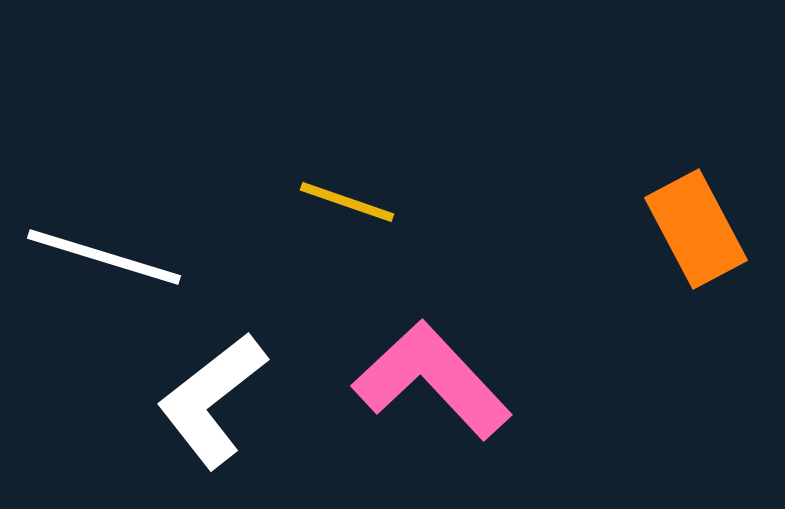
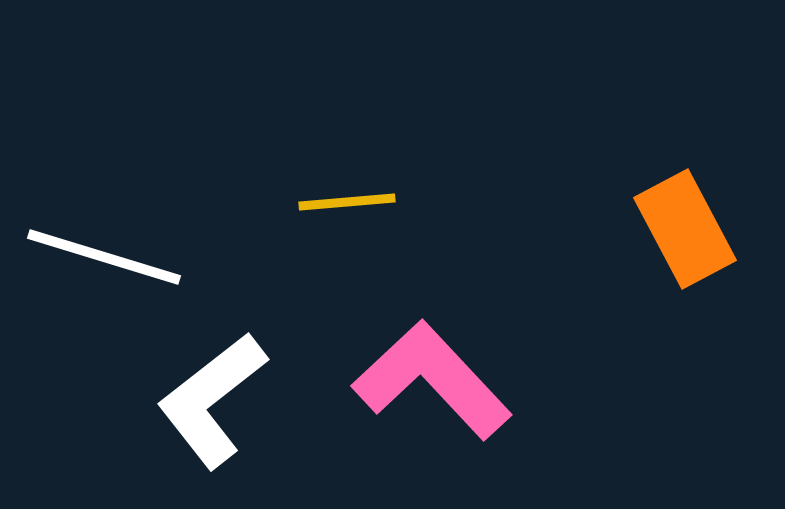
yellow line: rotated 24 degrees counterclockwise
orange rectangle: moved 11 px left
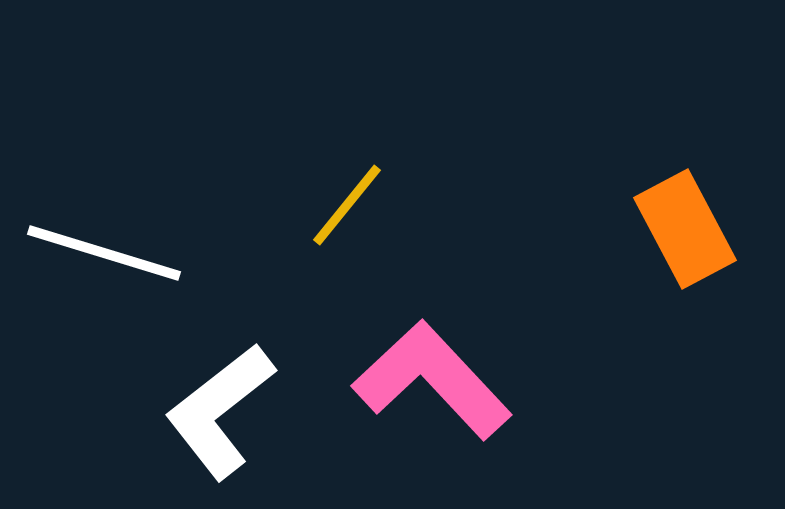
yellow line: moved 3 px down; rotated 46 degrees counterclockwise
white line: moved 4 px up
white L-shape: moved 8 px right, 11 px down
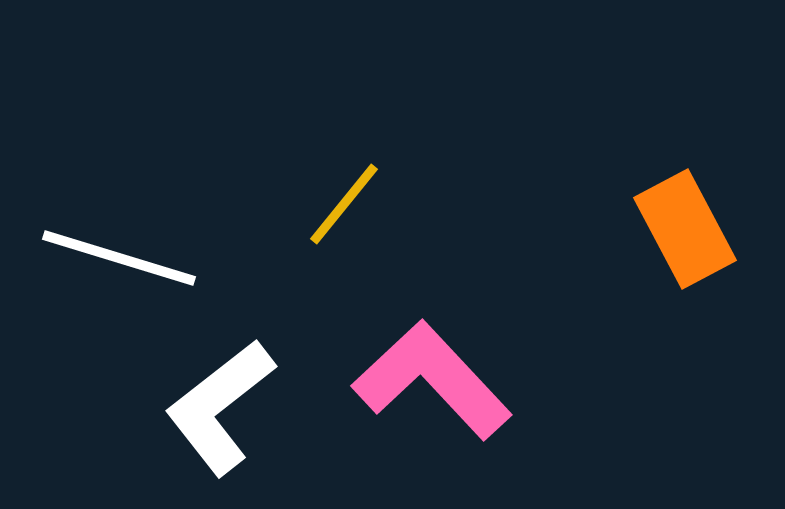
yellow line: moved 3 px left, 1 px up
white line: moved 15 px right, 5 px down
white L-shape: moved 4 px up
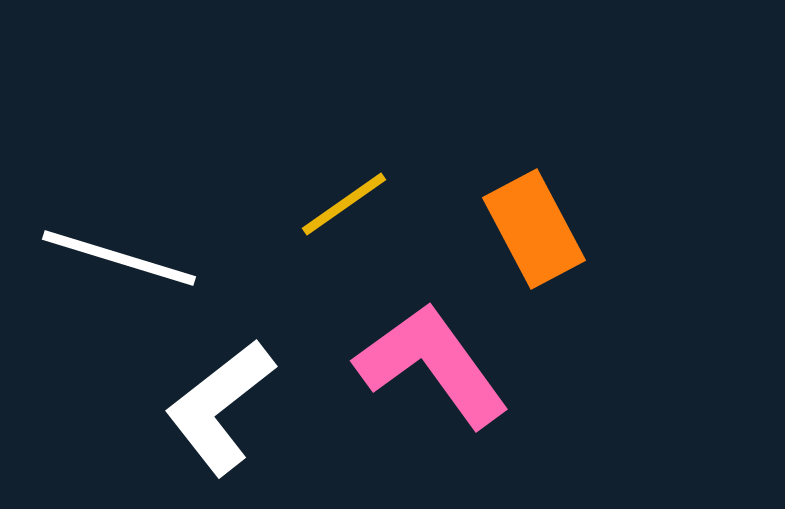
yellow line: rotated 16 degrees clockwise
orange rectangle: moved 151 px left
pink L-shape: moved 15 px up; rotated 7 degrees clockwise
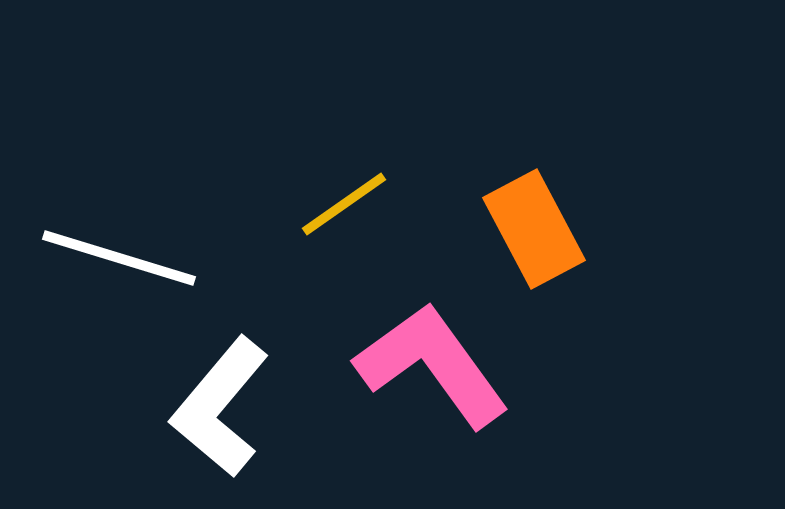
white L-shape: rotated 12 degrees counterclockwise
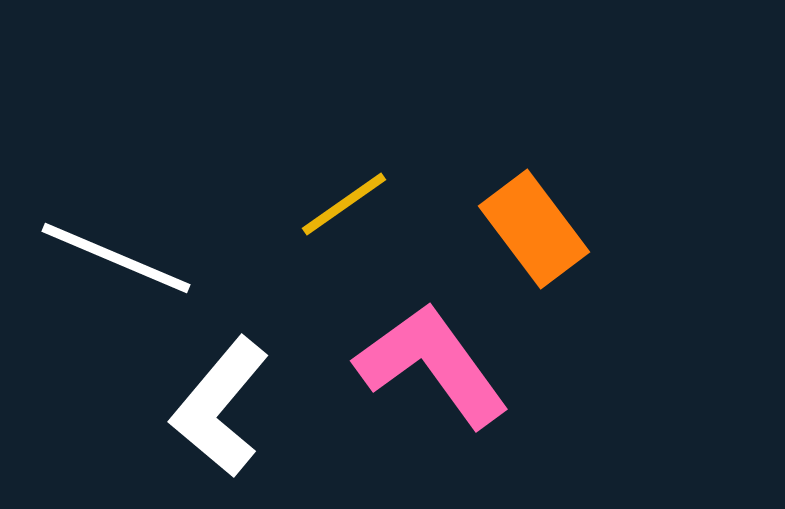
orange rectangle: rotated 9 degrees counterclockwise
white line: moved 3 px left; rotated 6 degrees clockwise
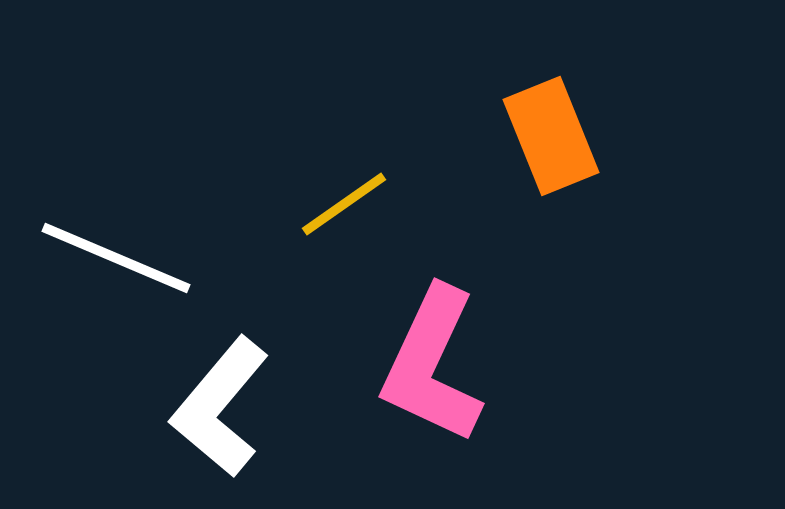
orange rectangle: moved 17 px right, 93 px up; rotated 15 degrees clockwise
pink L-shape: rotated 119 degrees counterclockwise
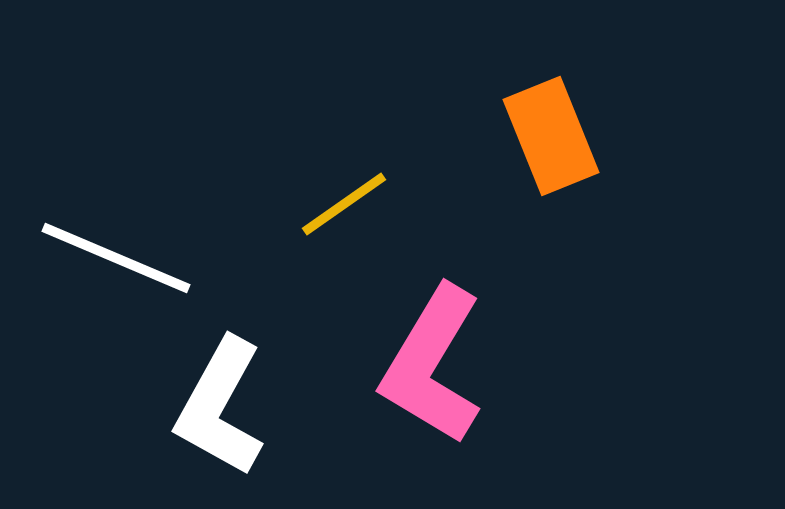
pink L-shape: rotated 6 degrees clockwise
white L-shape: rotated 11 degrees counterclockwise
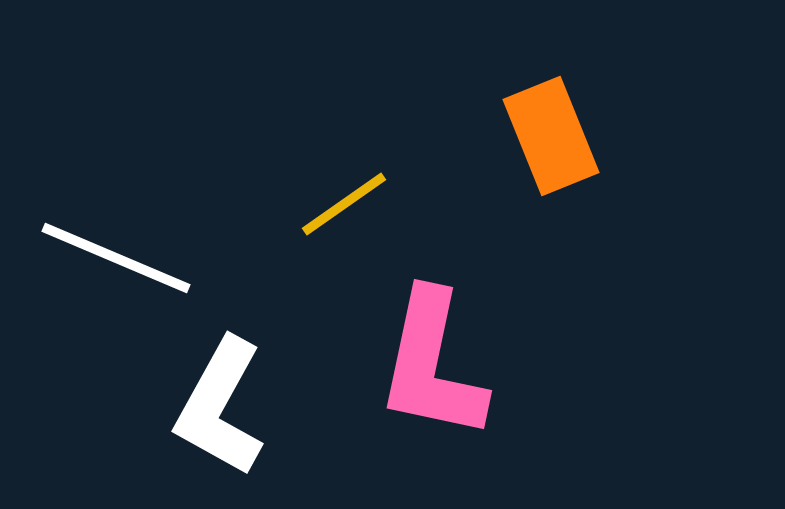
pink L-shape: rotated 19 degrees counterclockwise
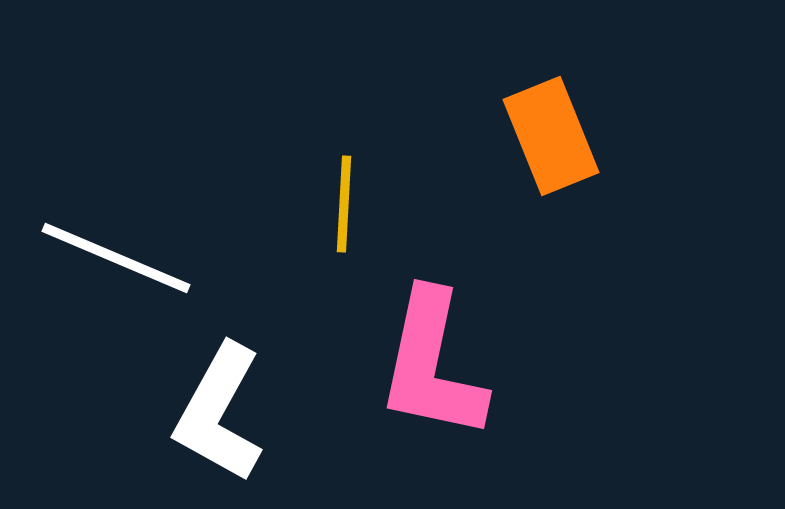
yellow line: rotated 52 degrees counterclockwise
white L-shape: moved 1 px left, 6 px down
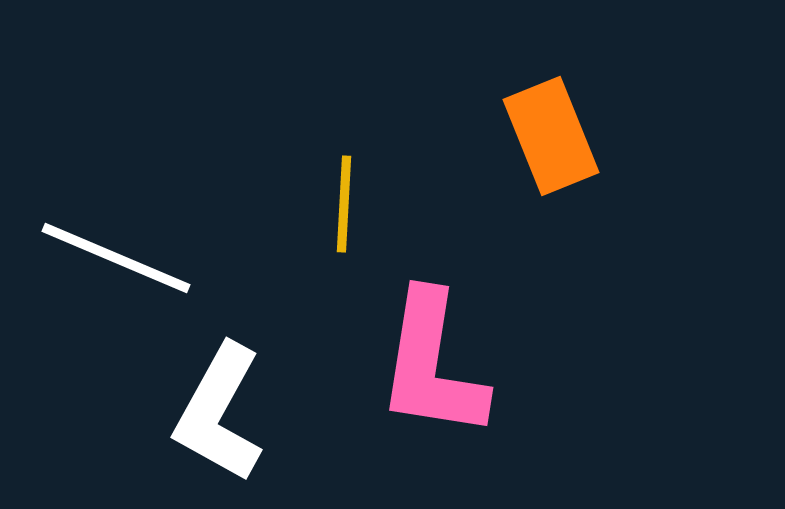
pink L-shape: rotated 3 degrees counterclockwise
